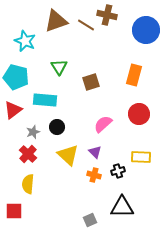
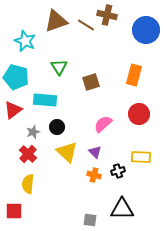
yellow triangle: moved 1 px left, 3 px up
black triangle: moved 2 px down
gray square: rotated 32 degrees clockwise
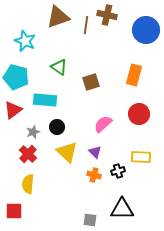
brown triangle: moved 2 px right, 4 px up
brown line: rotated 66 degrees clockwise
green triangle: rotated 24 degrees counterclockwise
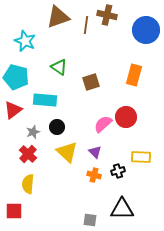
red circle: moved 13 px left, 3 px down
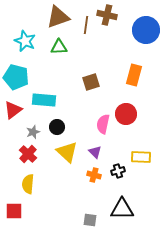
green triangle: moved 20 px up; rotated 36 degrees counterclockwise
cyan rectangle: moved 1 px left
red circle: moved 3 px up
pink semicircle: rotated 36 degrees counterclockwise
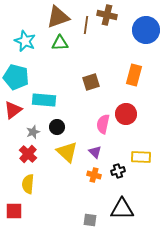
green triangle: moved 1 px right, 4 px up
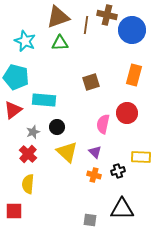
blue circle: moved 14 px left
red circle: moved 1 px right, 1 px up
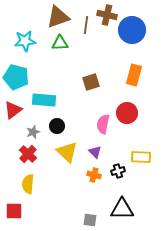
cyan star: rotated 30 degrees counterclockwise
black circle: moved 1 px up
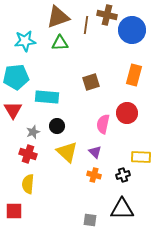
cyan pentagon: rotated 20 degrees counterclockwise
cyan rectangle: moved 3 px right, 3 px up
red triangle: rotated 24 degrees counterclockwise
red cross: rotated 24 degrees counterclockwise
black cross: moved 5 px right, 4 px down
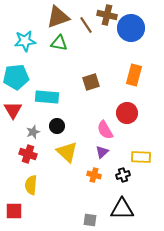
brown line: rotated 42 degrees counterclockwise
blue circle: moved 1 px left, 2 px up
green triangle: moved 1 px left; rotated 12 degrees clockwise
pink semicircle: moved 2 px right, 6 px down; rotated 42 degrees counterclockwise
purple triangle: moved 7 px right; rotated 32 degrees clockwise
yellow semicircle: moved 3 px right, 1 px down
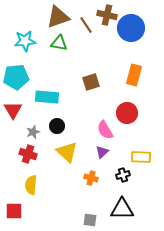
orange cross: moved 3 px left, 3 px down
